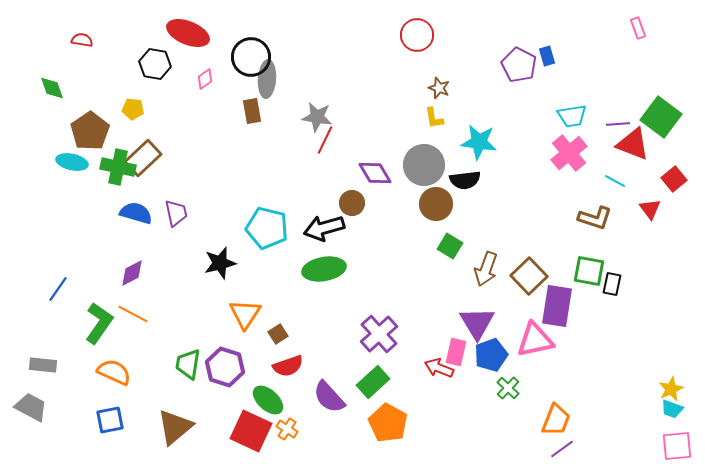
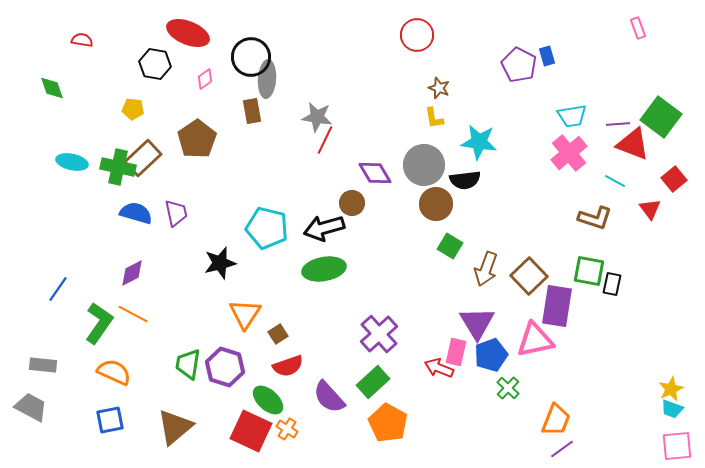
brown pentagon at (90, 131): moved 107 px right, 8 px down
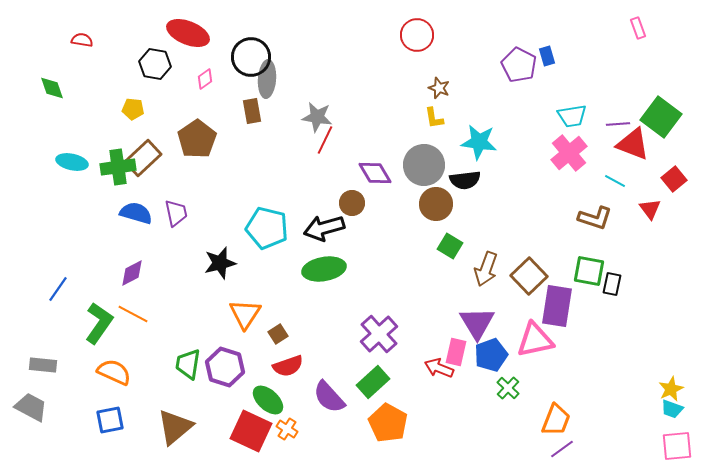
green cross at (118, 167): rotated 20 degrees counterclockwise
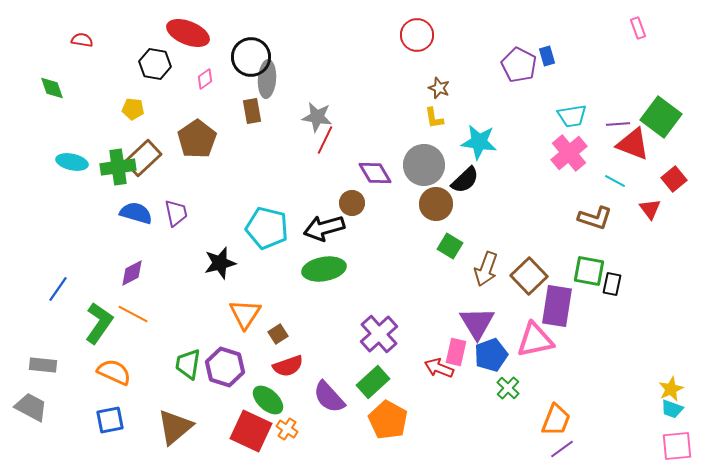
black semicircle at (465, 180): rotated 36 degrees counterclockwise
orange pentagon at (388, 423): moved 3 px up
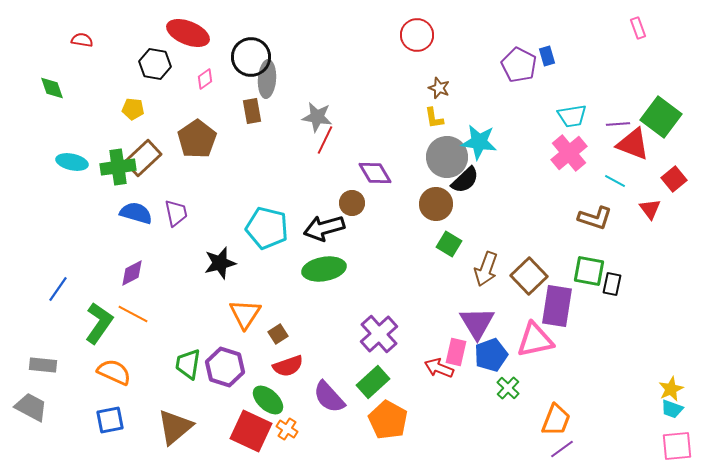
gray circle at (424, 165): moved 23 px right, 8 px up
green square at (450, 246): moved 1 px left, 2 px up
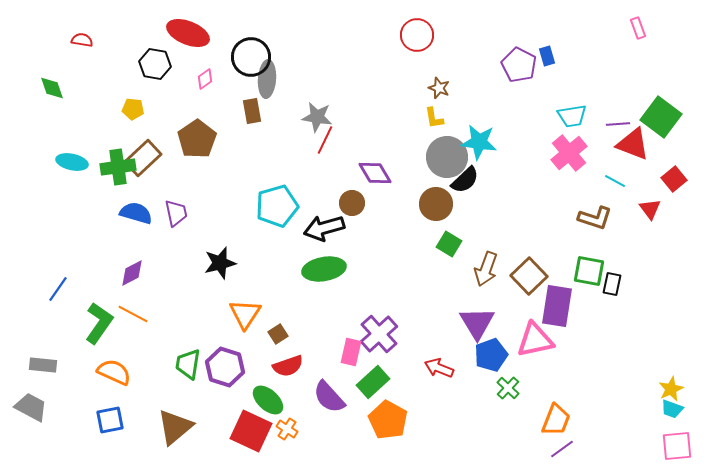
cyan pentagon at (267, 228): moved 10 px right, 22 px up; rotated 30 degrees counterclockwise
pink rectangle at (456, 352): moved 105 px left
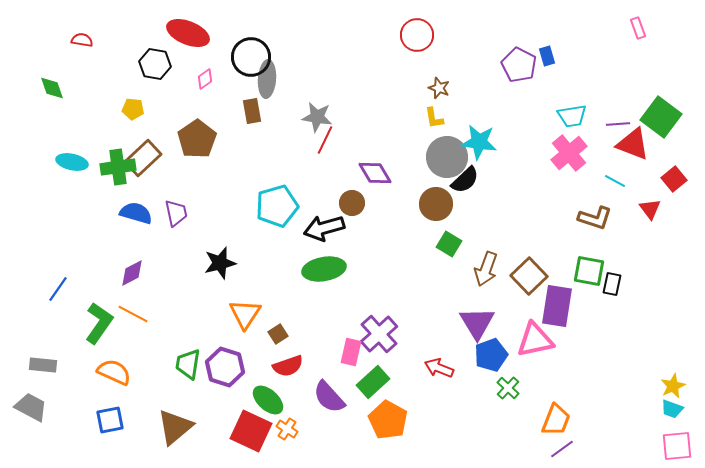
yellow star at (671, 389): moved 2 px right, 3 px up
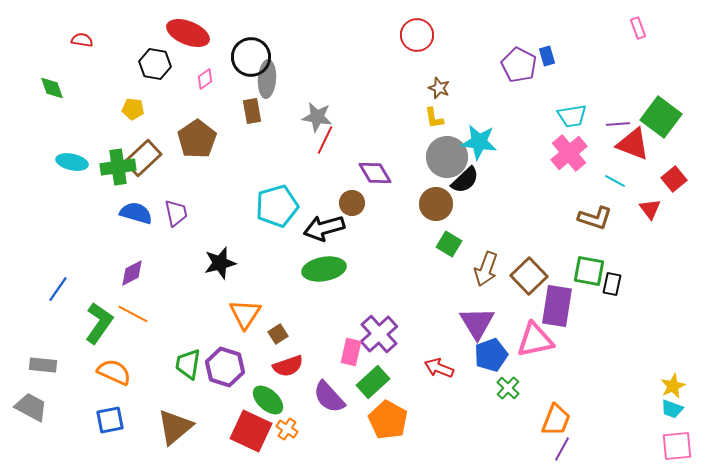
purple line at (562, 449): rotated 25 degrees counterclockwise
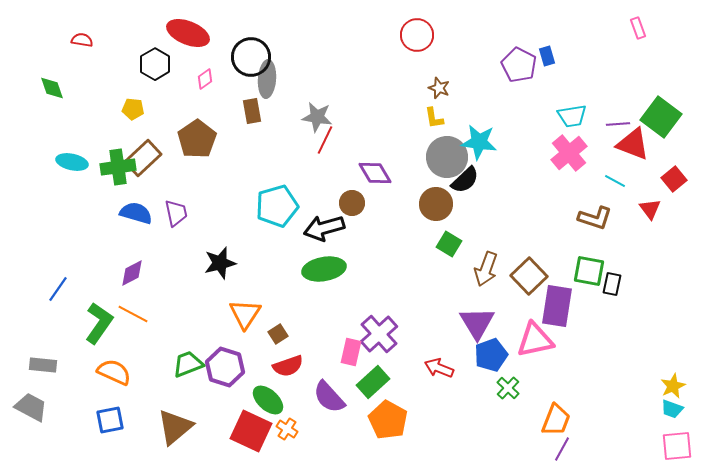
black hexagon at (155, 64): rotated 20 degrees clockwise
green trapezoid at (188, 364): rotated 60 degrees clockwise
